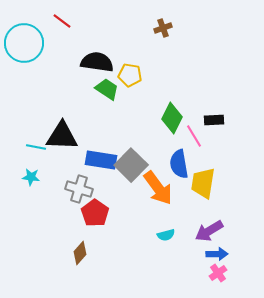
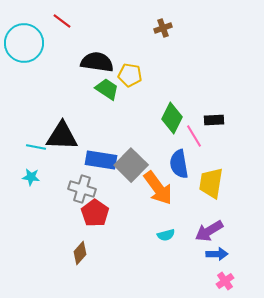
yellow trapezoid: moved 8 px right
gray cross: moved 3 px right
pink cross: moved 7 px right, 8 px down
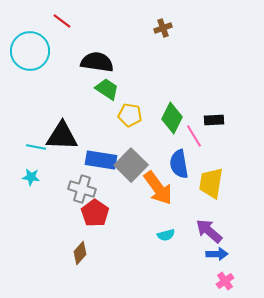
cyan circle: moved 6 px right, 8 px down
yellow pentagon: moved 40 px down
purple arrow: rotated 72 degrees clockwise
